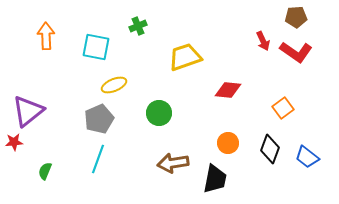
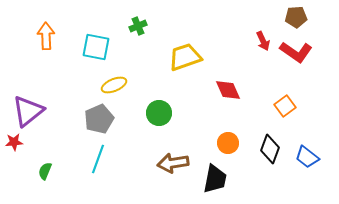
red diamond: rotated 60 degrees clockwise
orange square: moved 2 px right, 2 px up
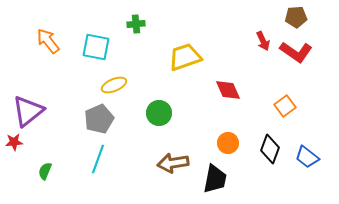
green cross: moved 2 px left, 2 px up; rotated 18 degrees clockwise
orange arrow: moved 2 px right, 5 px down; rotated 36 degrees counterclockwise
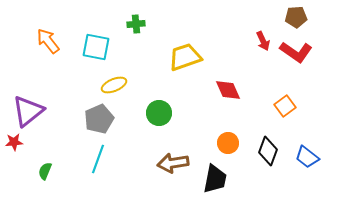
black diamond: moved 2 px left, 2 px down
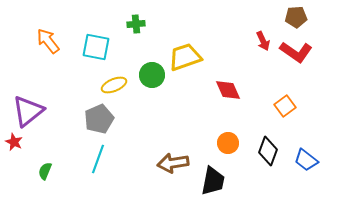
green circle: moved 7 px left, 38 px up
red star: rotated 30 degrees clockwise
blue trapezoid: moved 1 px left, 3 px down
black trapezoid: moved 2 px left, 2 px down
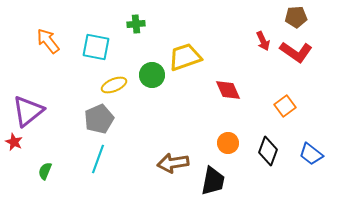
blue trapezoid: moved 5 px right, 6 px up
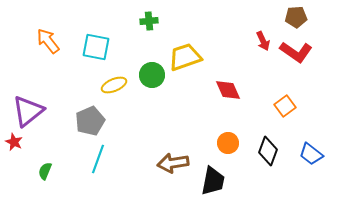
green cross: moved 13 px right, 3 px up
gray pentagon: moved 9 px left, 2 px down
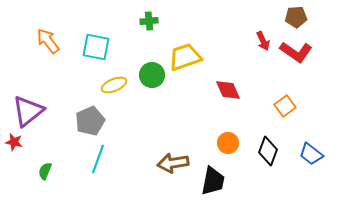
red star: rotated 12 degrees counterclockwise
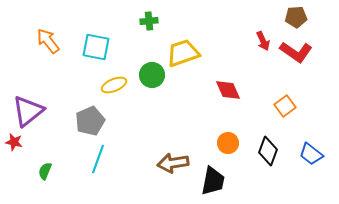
yellow trapezoid: moved 2 px left, 4 px up
